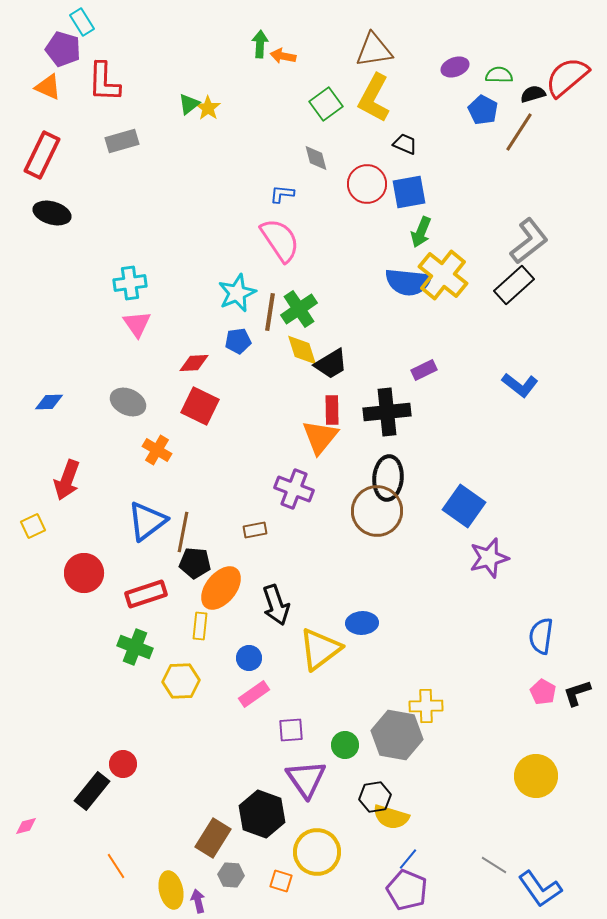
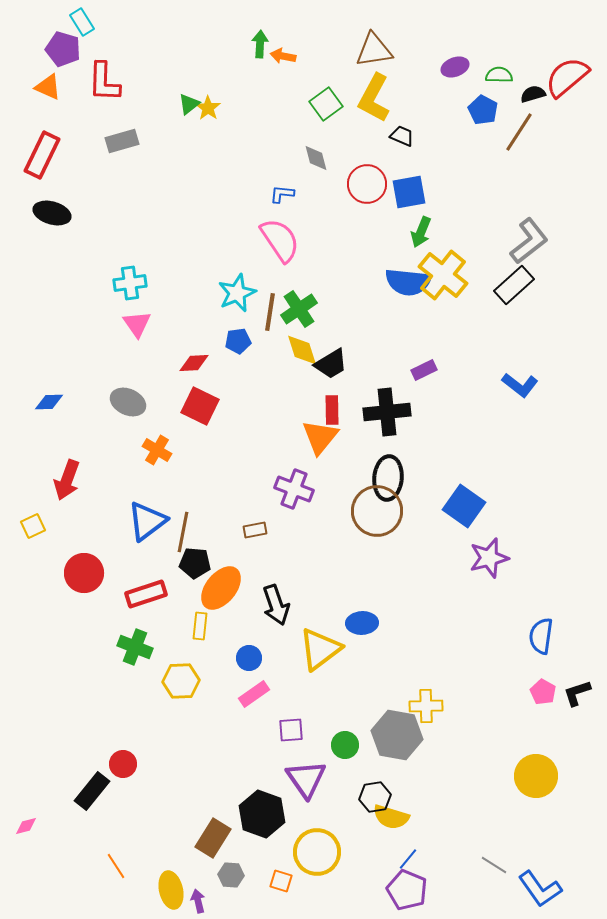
black trapezoid at (405, 144): moved 3 px left, 8 px up
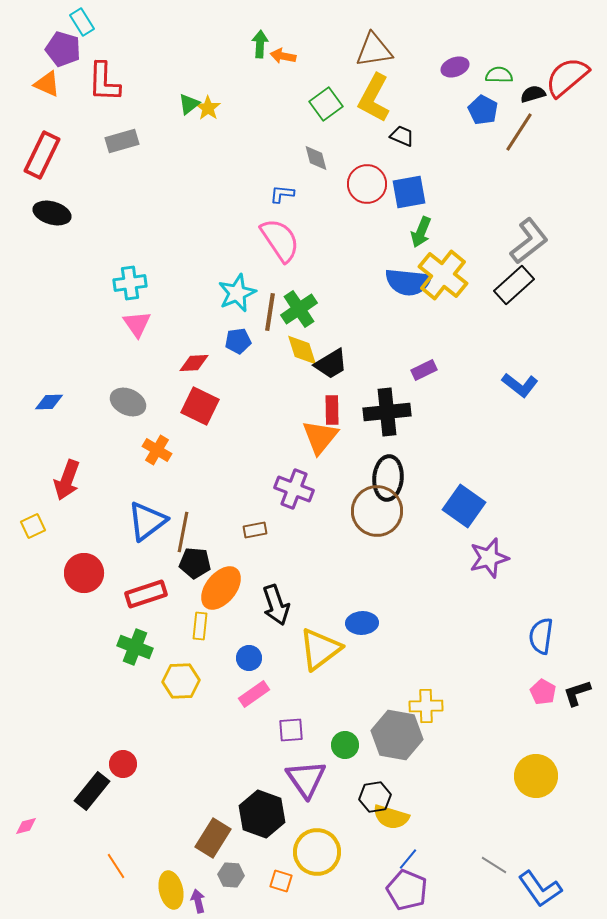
orange triangle at (48, 87): moved 1 px left, 3 px up
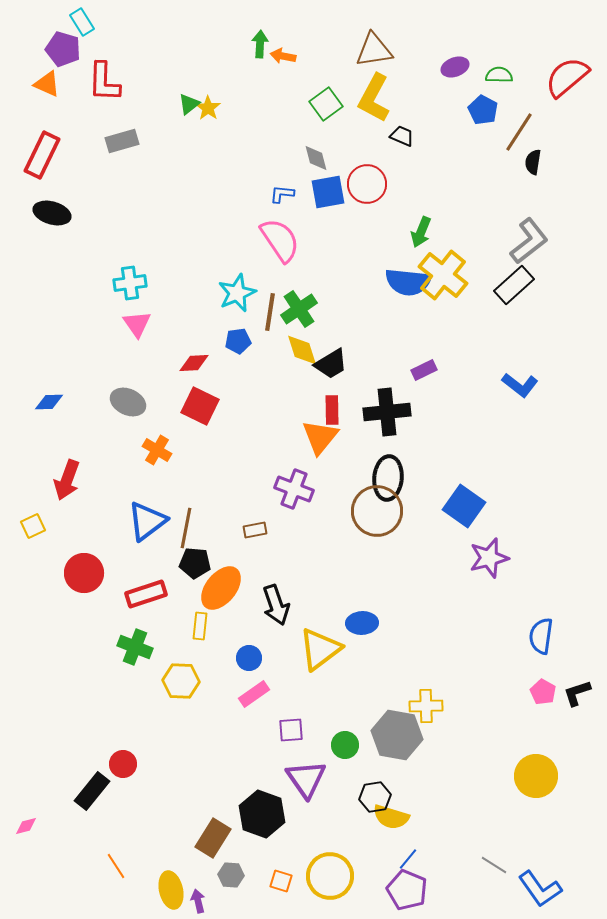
black semicircle at (533, 94): moved 68 px down; rotated 65 degrees counterclockwise
blue square at (409, 192): moved 81 px left
brown line at (183, 532): moved 3 px right, 4 px up
yellow hexagon at (181, 681): rotated 6 degrees clockwise
yellow circle at (317, 852): moved 13 px right, 24 px down
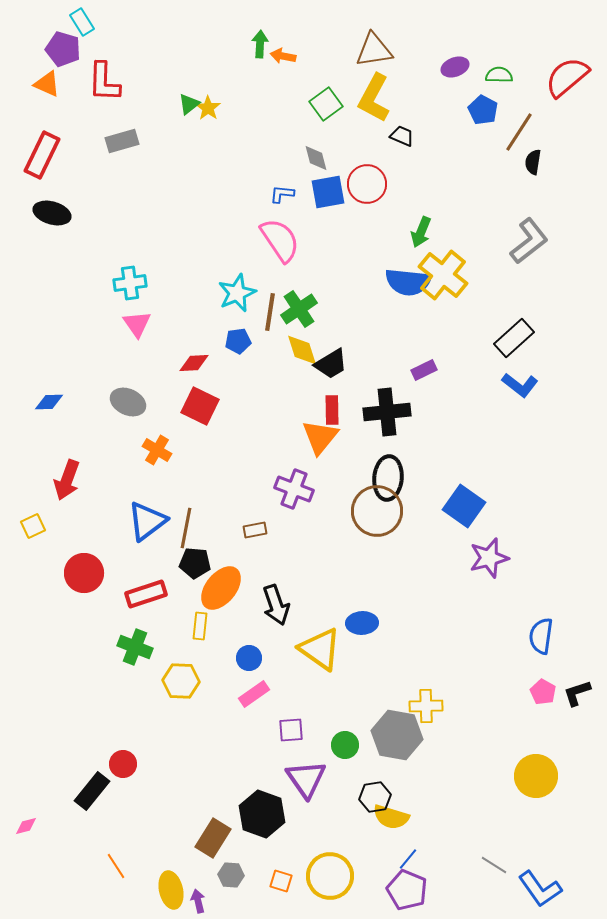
black rectangle at (514, 285): moved 53 px down
yellow triangle at (320, 649): rotated 48 degrees counterclockwise
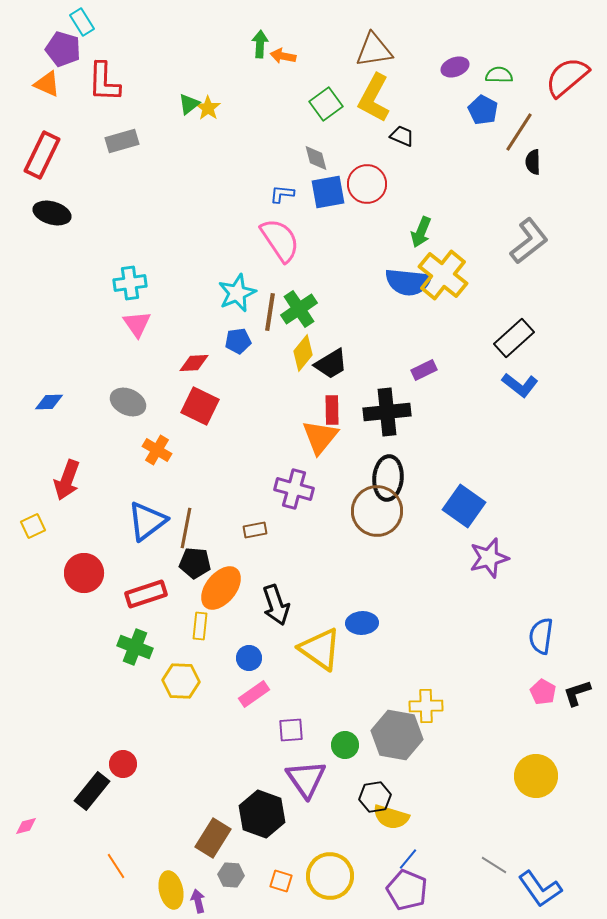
black semicircle at (533, 162): rotated 10 degrees counterclockwise
yellow diamond at (302, 350): moved 1 px right, 3 px down; rotated 57 degrees clockwise
purple cross at (294, 489): rotated 6 degrees counterclockwise
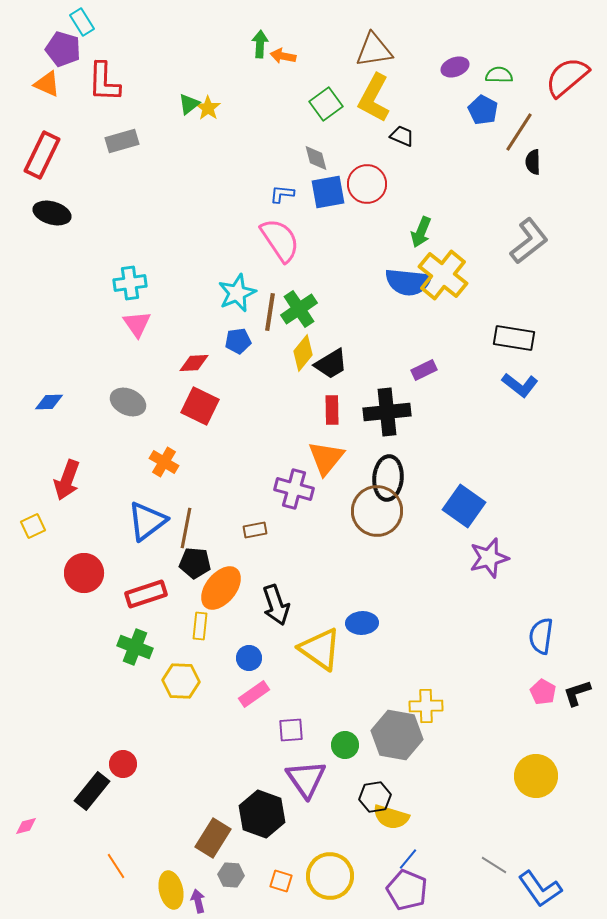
black rectangle at (514, 338): rotated 51 degrees clockwise
orange triangle at (320, 437): moved 6 px right, 21 px down
orange cross at (157, 450): moved 7 px right, 12 px down
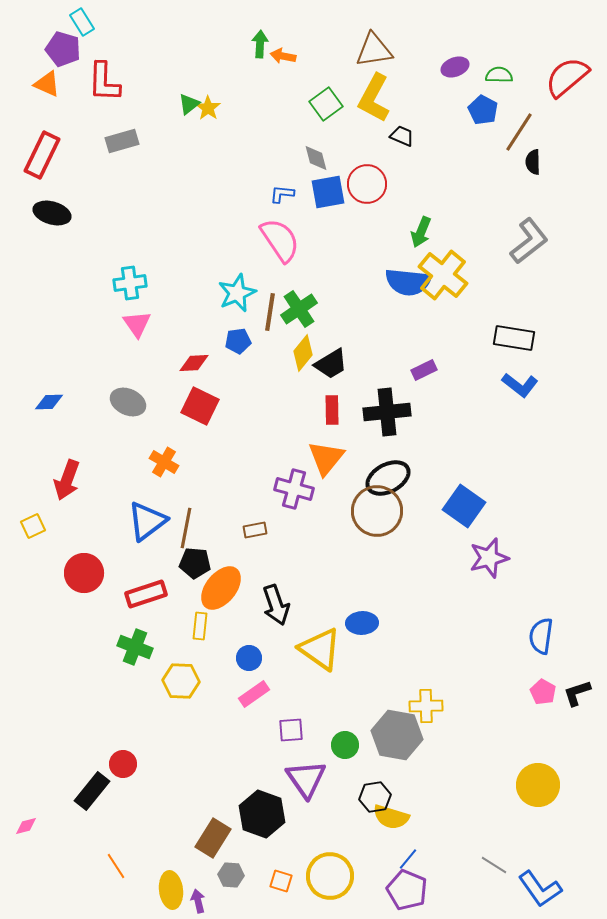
black ellipse at (388, 478): rotated 57 degrees clockwise
yellow circle at (536, 776): moved 2 px right, 9 px down
yellow ellipse at (171, 890): rotated 6 degrees clockwise
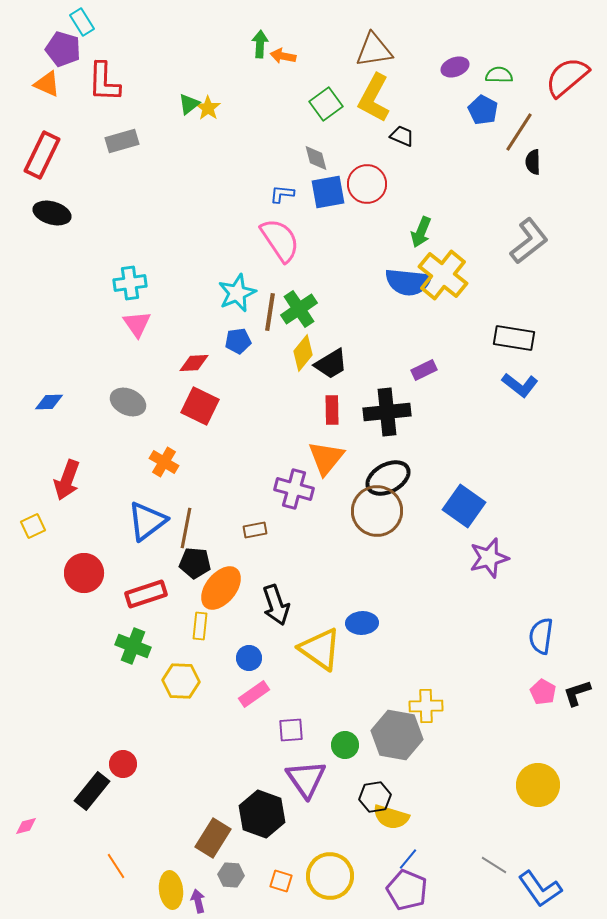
green cross at (135, 647): moved 2 px left, 1 px up
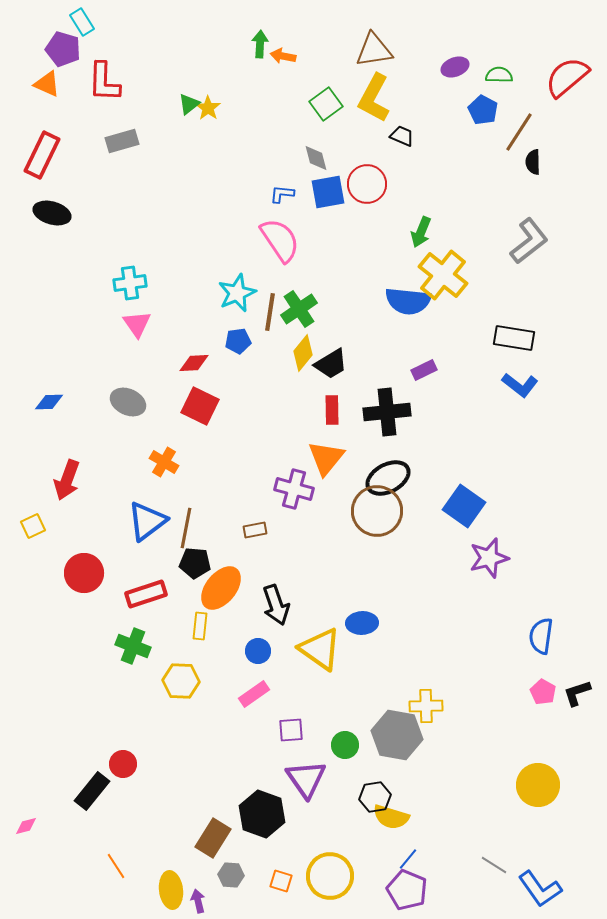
blue semicircle at (408, 282): moved 19 px down
blue circle at (249, 658): moved 9 px right, 7 px up
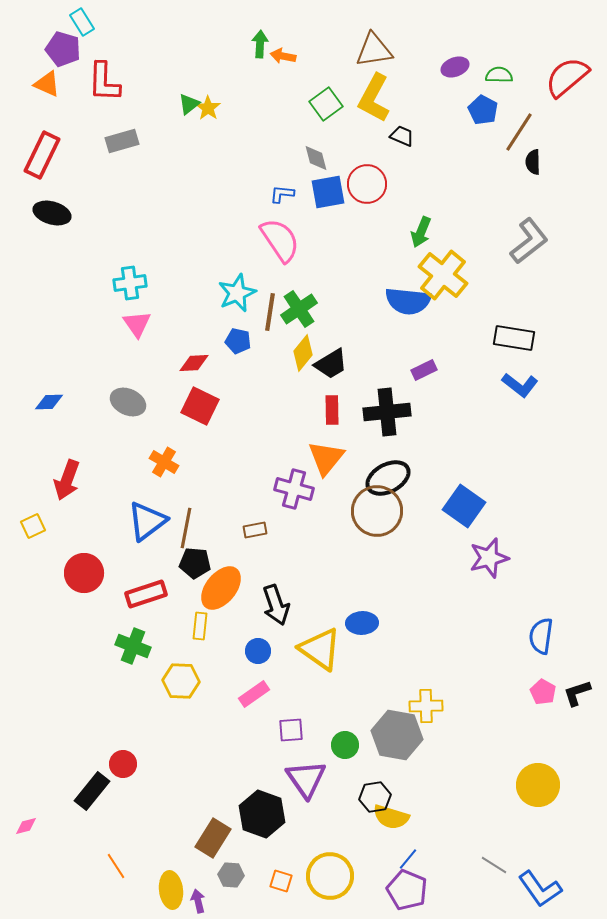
blue pentagon at (238, 341): rotated 20 degrees clockwise
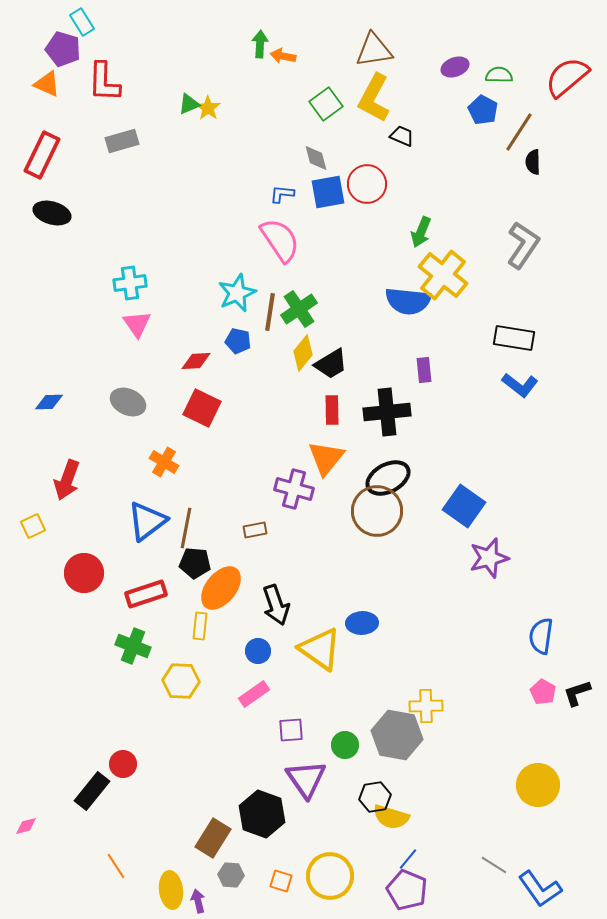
green triangle at (189, 104): rotated 15 degrees clockwise
gray L-shape at (529, 241): moved 6 px left, 4 px down; rotated 18 degrees counterclockwise
red diamond at (194, 363): moved 2 px right, 2 px up
purple rectangle at (424, 370): rotated 70 degrees counterclockwise
red square at (200, 406): moved 2 px right, 2 px down
